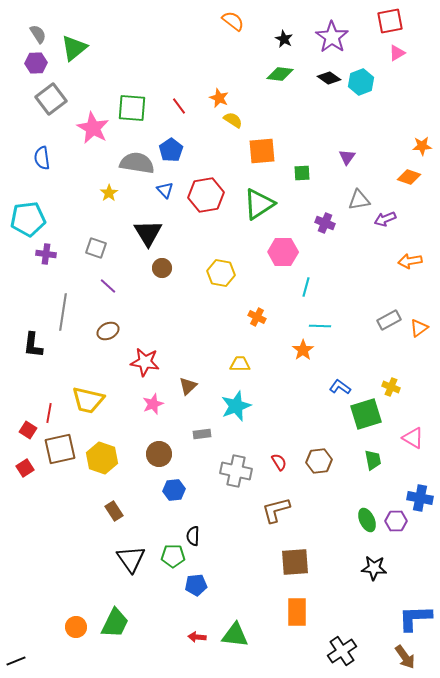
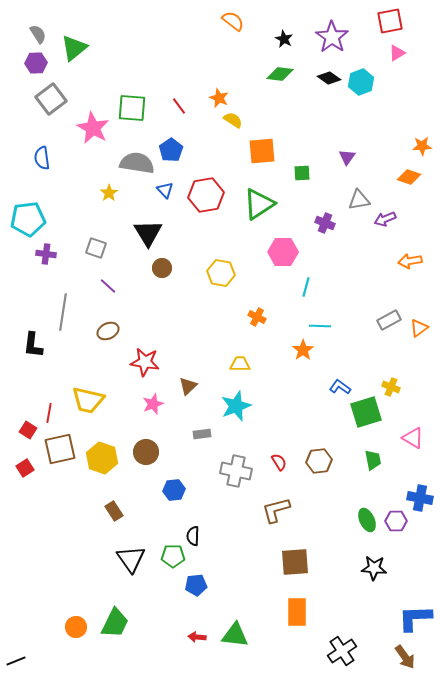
green square at (366, 414): moved 2 px up
brown circle at (159, 454): moved 13 px left, 2 px up
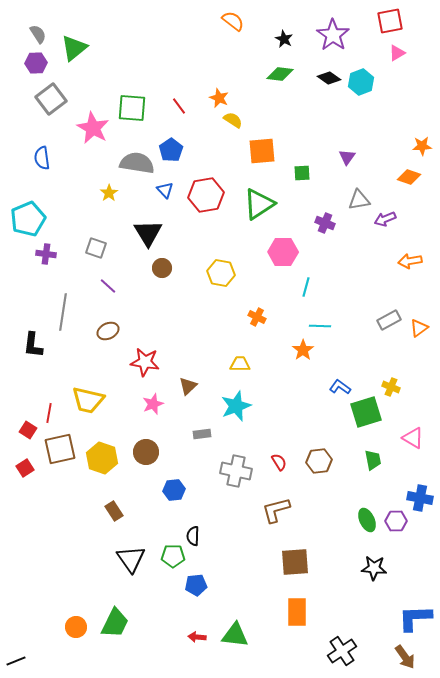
purple star at (332, 37): moved 1 px right, 2 px up
cyan pentagon at (28, 219): rotated 16 degrees counterclockwise
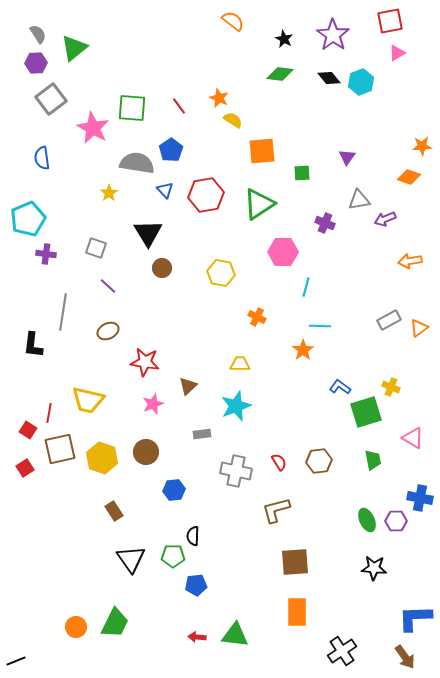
black diamond at (329, 78): rotated 15 degrees clockwise
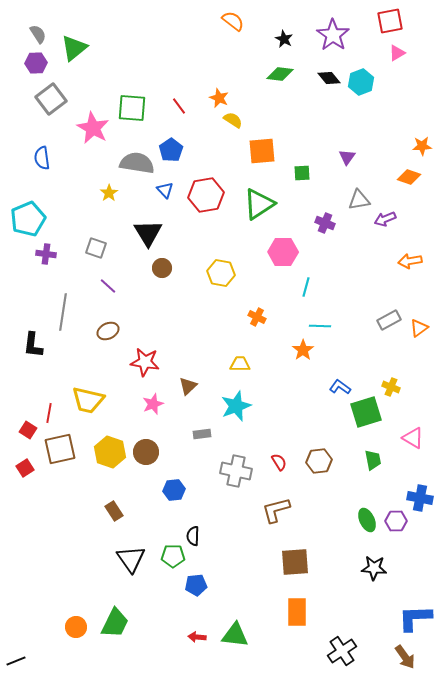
yellow hexagon at (102, 458): moved 8 px right, 6 px up
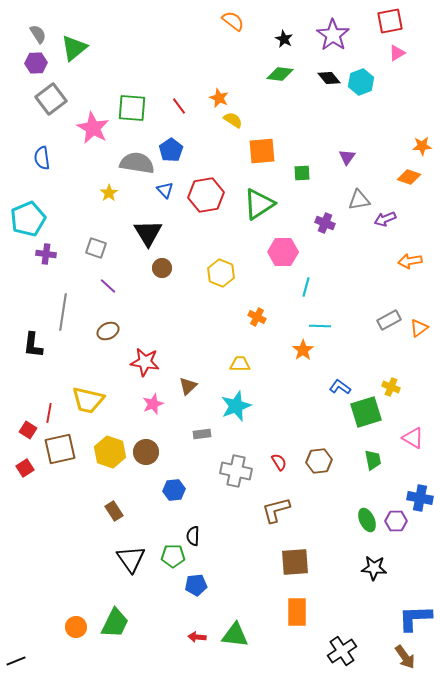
yellow hexagon at (221, 273): rotated 12 degrees clockwise
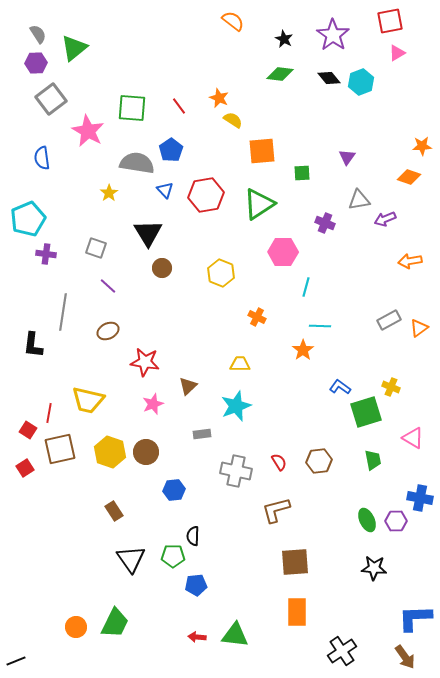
pink star at (93, 128): moved 5 px left, 3 px down
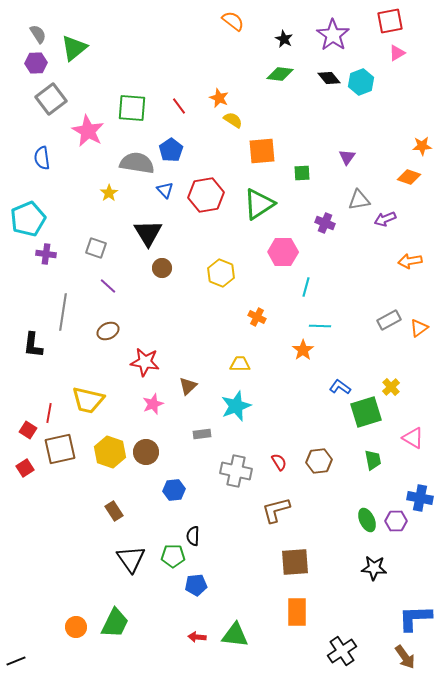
yellow cross at (391, 387): rotated 24 degrees clockwise
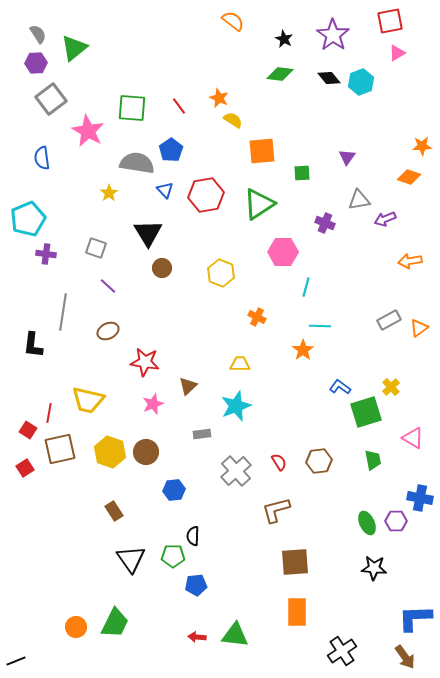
gray cross at (236, 471): rotated 36 degrees clockwise
green ellipse at (367, 520): moved 3 px down
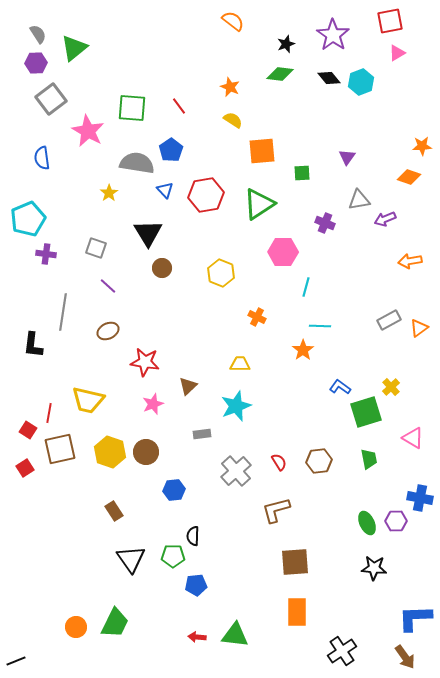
black star at (284, 39): moved 2 px right, 5 px down; rotated 24 degrees clockwise
orange star at (219, 98): moved 11 px right, 11 px up
green trapezoid at (373, 460): moved 4 px left, 1 px up
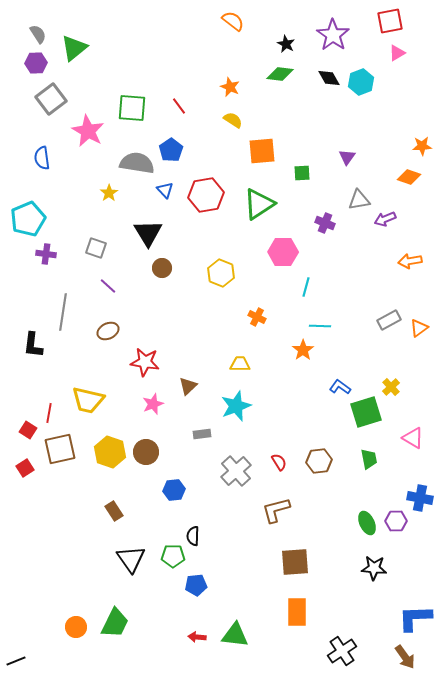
black star at (286, 44): rotated 24 degrees counterclockwise
black diamond at (329, 78): rotated 10 degrees clockwise
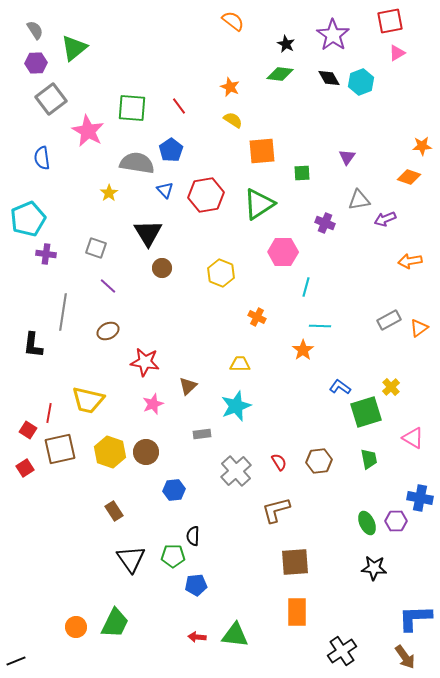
gray semicircle at (38, 34): moved 3 px left, 4 px up
